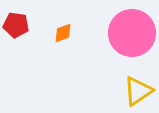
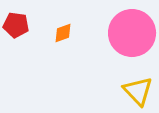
yellow triangle: rotated 40 degrees counterclockwise
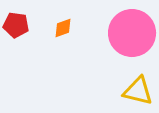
orange diamond: moved 5 px up
yellow triangle: rotated 32 degrees counterclockwise
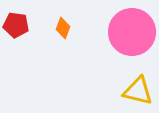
orange diamond: rotated 50 degrees counterclockwise
pink circle: moved 1 px up
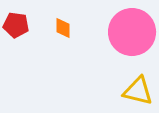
orange diamond: rotated 20 degrees counterclockwise
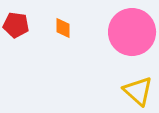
yellow triangle: rotated 28 degrees clockwise
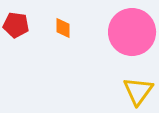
yellow triangle: rotated 24 degrees clockwise
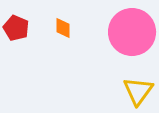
red pentagon: moved 3 px down; rotated 15 degrees clockwise
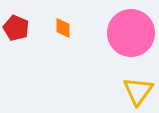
pink circle: moved 1 px left, 1 px down
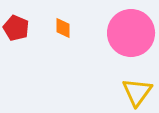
yellow triangle: moved 1 px left, 1 px down
